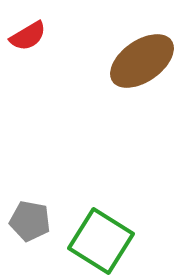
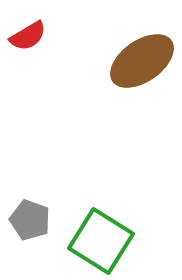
gray pentagon: moved 1 px up; rotated 9 degrees clockwise
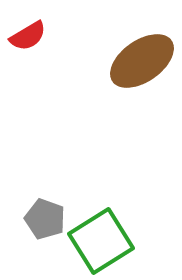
gray pentagon: moved 15 px right, 1 px up
green square: rotated 26 degrees clockwise
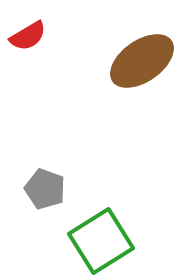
gray pentagon: moved 30 px up
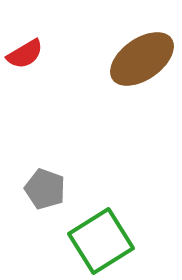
red semicircle: moved 3 px left, 18 px down
brown ellipse: moved 2 px up
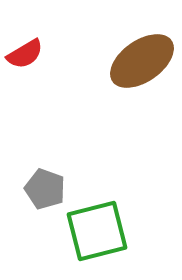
brown ellipse: moved 2 px down
green square: moved 4 px left, 10 px up; rotated 18 degrees clockwise
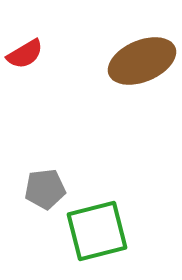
brown ellipse: rotated 12 degrees clockwise
gray pentagon: rotated 27 degrees counterclockwise
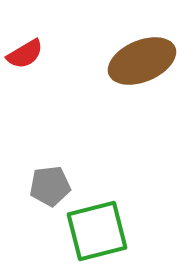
gray pentagon: moved 5 px right, 3 px up
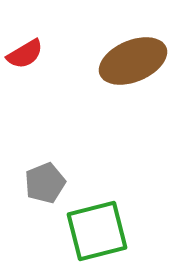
brown ellipse: moved 9 px left
gray pentagon: moved 5 px left, 3 px up; rotated 15 degrees counterclockwise
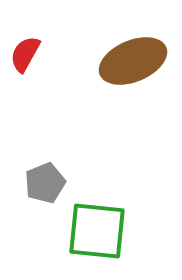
red semicircle: rotated 150 degrees clockwise
green square: rotated 20 degrees clockwise
